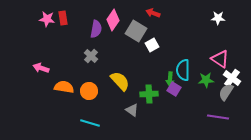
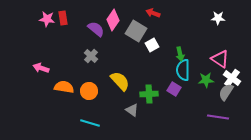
purple semicircle: rotated 60 degrees counterclockwise
green arrow: moved 10 px right, 25 px up; rotated 16 degrees counterclockwise
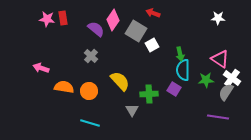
gray triangle: rotated 24 degrees clockwise
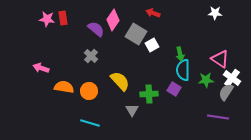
white star: moved 3 px left, 5 px up
gray square: moved 3 px down
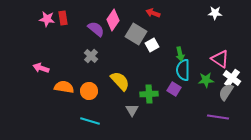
cyan line: moved 2 px up
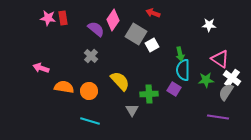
white star: moved 6 px left, 12 px down
pink star: moved 1 px right, 1 px up
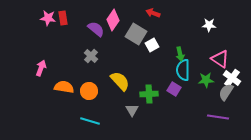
pink arrow: rotated 91 degrees clockwise
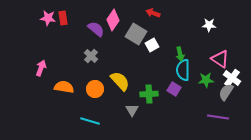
orange circle: moved 6 px right, 2 px up
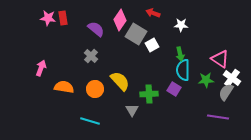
pink diamond: moved 7 px right
white star: moved 28 px left
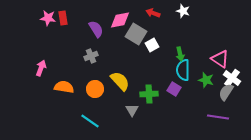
pink diamond: rotated 45 degrees clockwise
white star: moved 2 px right, 14 px up; rotated 16 degrees clockwise
purple semicircle: rotated 18 degrees clockwise
gray cross: rotated 24 degrees clockwise
green star: rotated 21 degrees clockwise
cyan line: rotated 18 degrees clockwise
